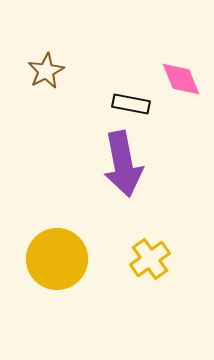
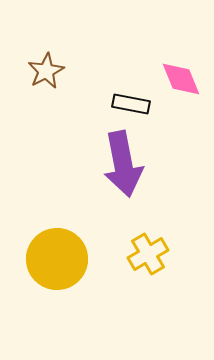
yellow cross: moved 2 px left, 5 px up; rotated 6 degrees clockwise
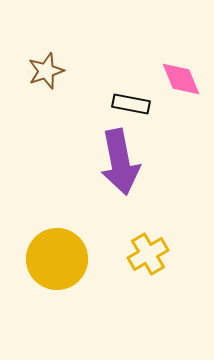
brown star: rotated 9 degrees clockwise
purple arrow: moved 3 px left, 2 px up
